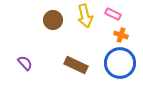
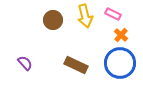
orange cross: rotated 24 degrees clockwise
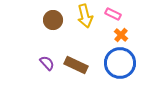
purple semicircle: moved 22 px right
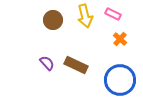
orange cross: moved 1 px left, 4 px down
blue circle: moved 17 px down
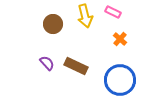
pink rectangle: moved 2 px up
brown circle: moved 4 px down
brown rectangle: moved 1 px down
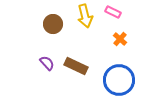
blue circle: moved 1 px left
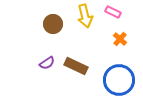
purple semicircle: rotated 98 degrees clockwise
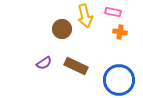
pink rectangle: rotated 14 degrees counterclockwise
brown circle: moved 9 px right, 5 px down
orange cross: moved 7 px up; rotated 32 degrees counterclockwise
purple semicircle: moved 3 px left
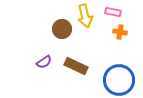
purple semicircle: moved 1 px up
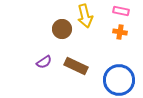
pink rectangle: moved 8 px right, 1 px up
